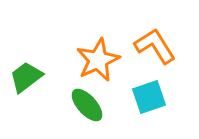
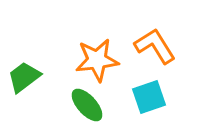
orange star: moved 1 px left; rotated 18 degrees clockwise
green trapezoid: moved 2 px left
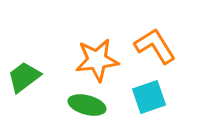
green ellipse: rotated 33 degrees counterclockwise
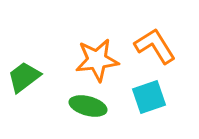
green ellipse: moved 1 px right, 1 px down
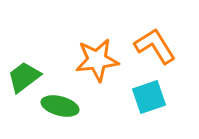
green ellipse: moved 28 px left
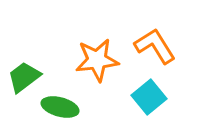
cyan square: rotated 20 degrees counterclockwise
green ellipse: moved 1 px down
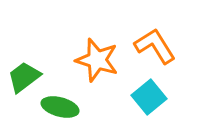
orange star: rotated 24 degrees clockwise
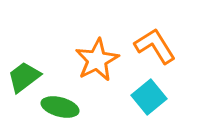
orange star: rotated 27 degrees clockwise
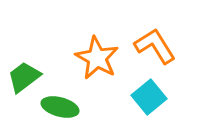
orange star: moved 2 px up; rotated 15 degrees counterclockwise
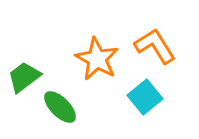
orange star: moved 1 px down
cyan square: moved 4 px left
green ellipse: rotated 30 degrees clockwise
